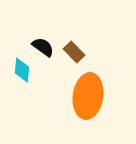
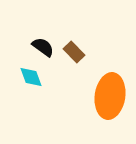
cyan diamond: moved 9 px right, 7 px down; rotated 25 degrees counterclockwise
orange ellipse: moved 22 px right
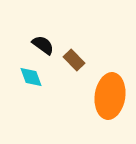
black semicircle: moved 2 px up
brown rectangle: moved 8 px down
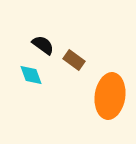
brown rectangle: rotated 10 degrees counterclockwise
cyan diamond: moved 2 px up
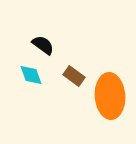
brown rectangle: moved 16 px down
orange ellipse: rotated 12 degrees counterclockwise
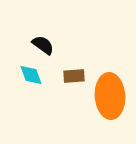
brown rectangle: rotated 40 degrees counterclockwise
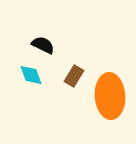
black semicircle: rotated 10 degrees counterclockwise
brown rectangle: rotated 55 degrees counterclockwise
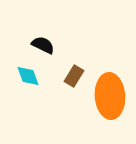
cyan diamond: moved 3 px left, 1 px down
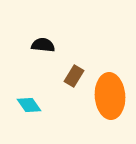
black semicircle: rotated 20 degrees counterclockwise
cyan diamond: moved 1 px right, 29 px down; rotated 15 degrees counterclockwise
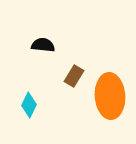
cyan diamond: rotated 60 degrees clockwise
